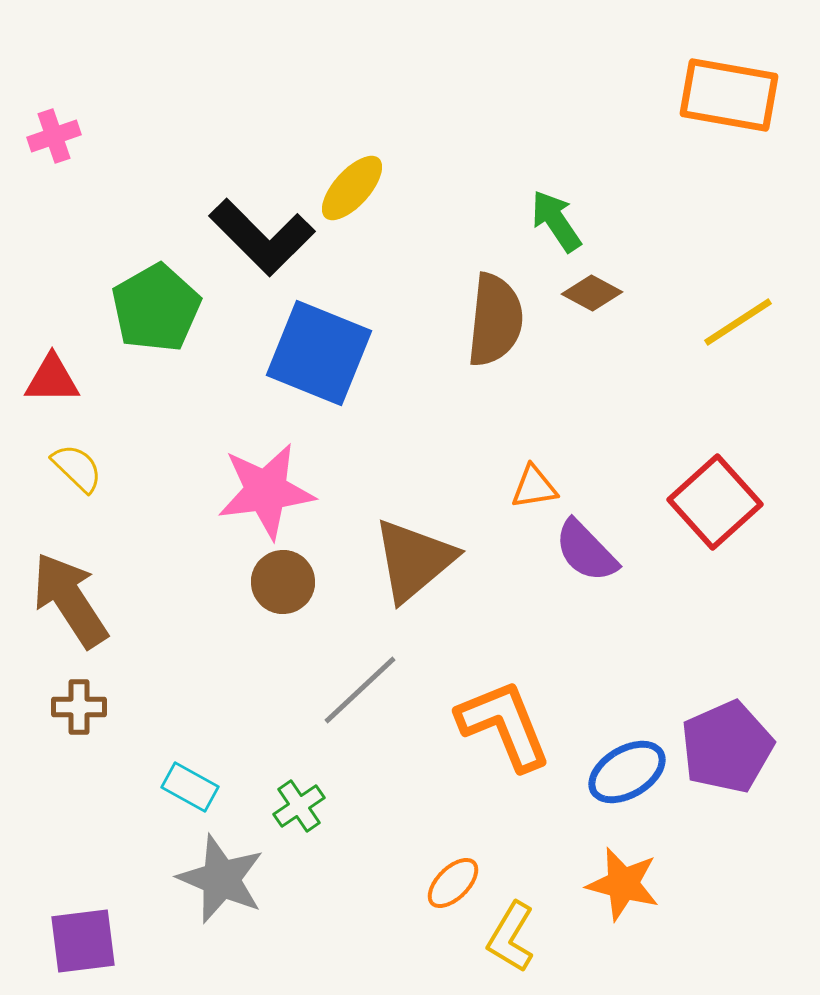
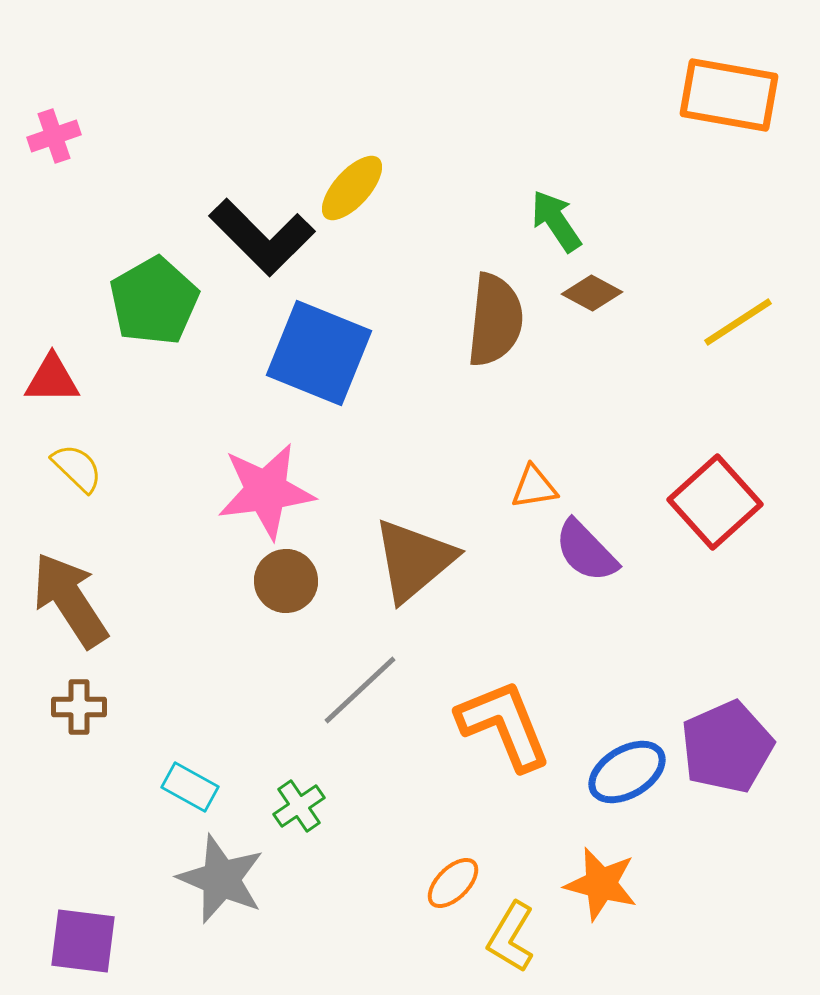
green pentagon: moved 2 px left, 7 px up
brown circle: moved 3 px right, 1 px up
orange star: moved 22 px left
purple square: rotated 14 degrees clockwise
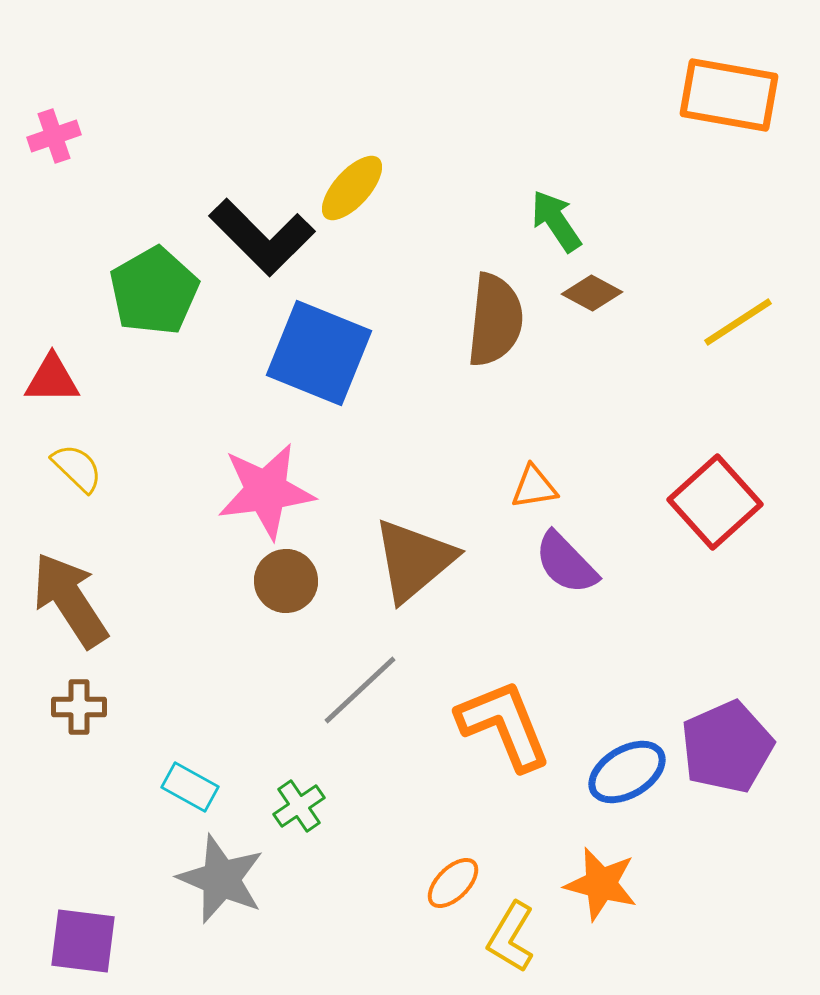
green pentagon: moved 10 px up
purple semicircle: moved 20 px left, 12 px down
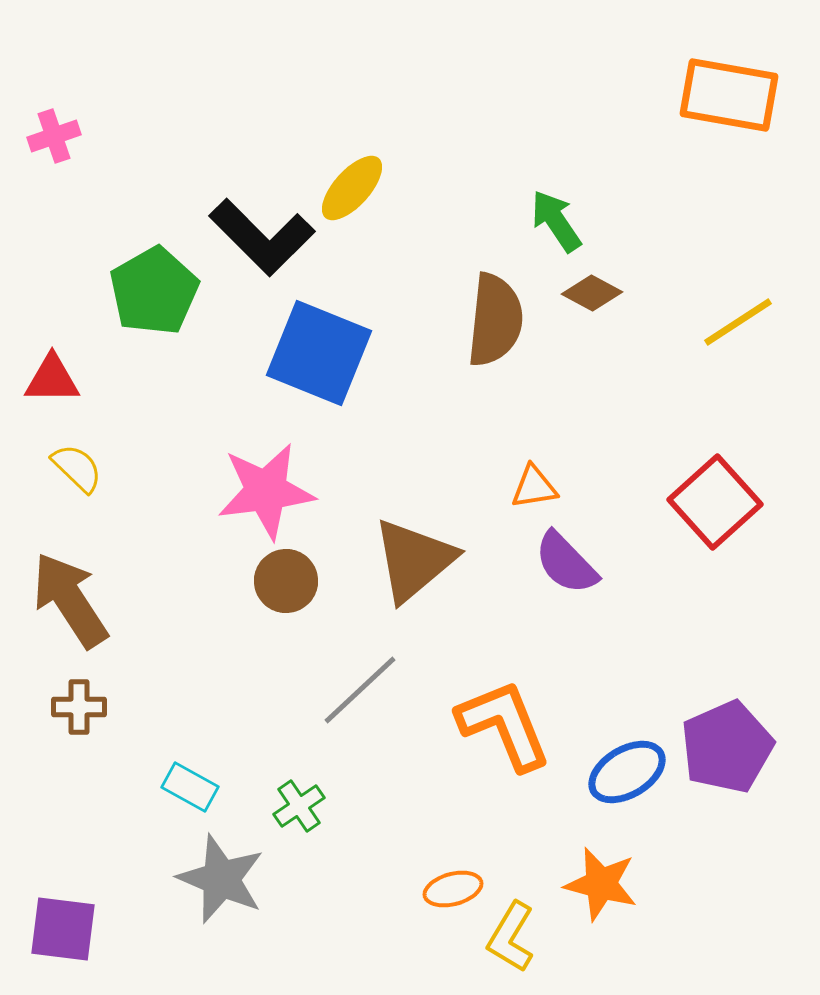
orange ellipse: moved 6 px down; rotated 30 degrees clockwise
purple square: moved 20 px left, 12 px up
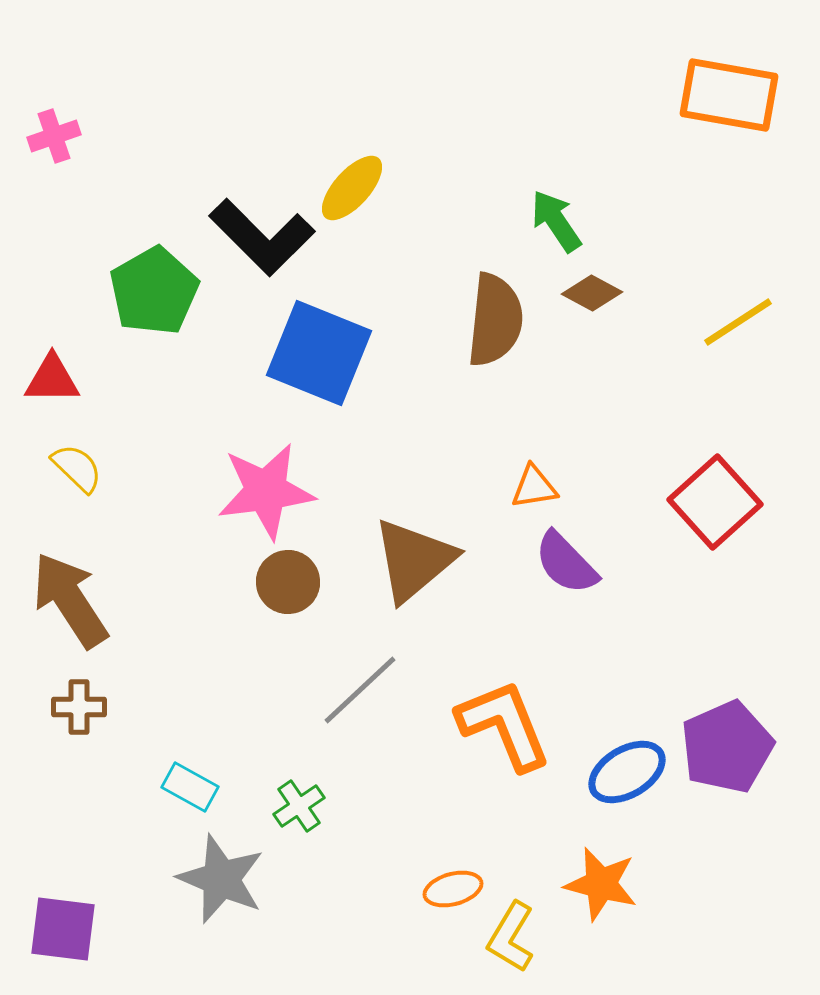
brown circle: moved 2 px right, 1 px down
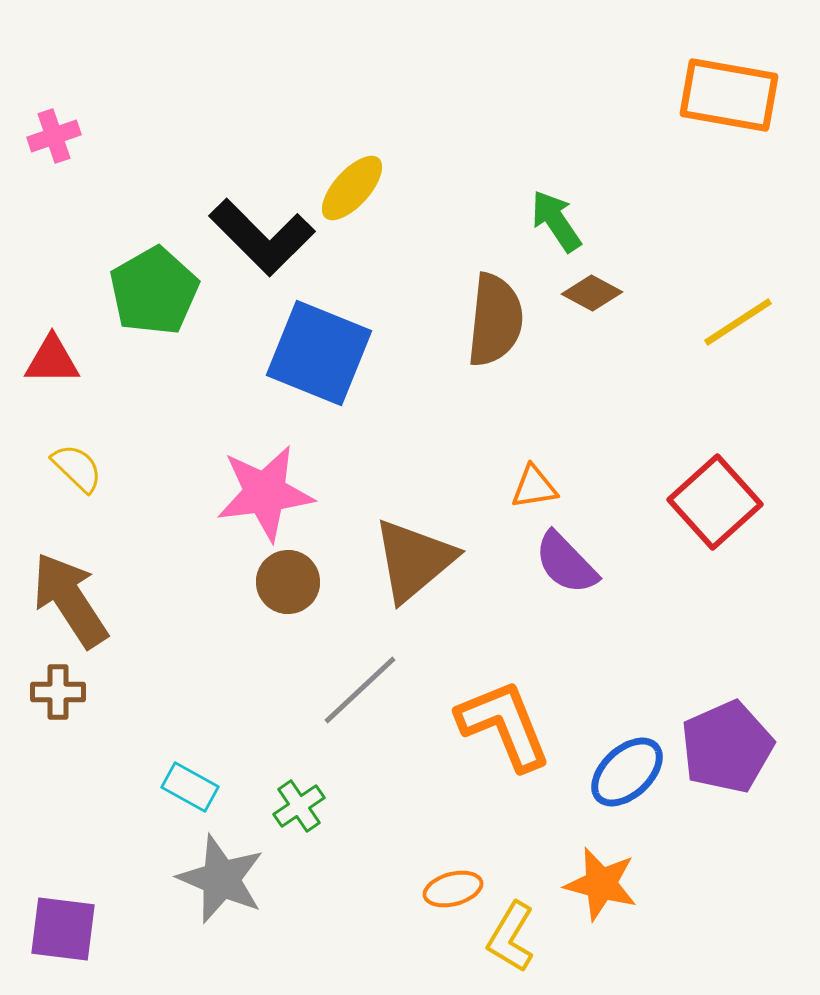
red triangle: moved 19 px up
pink star: moved 1 px left, 2 px down
brown cross: moved 21 px left, 15 px up
blue ellipse: rotated 12 degrees counterclockwise
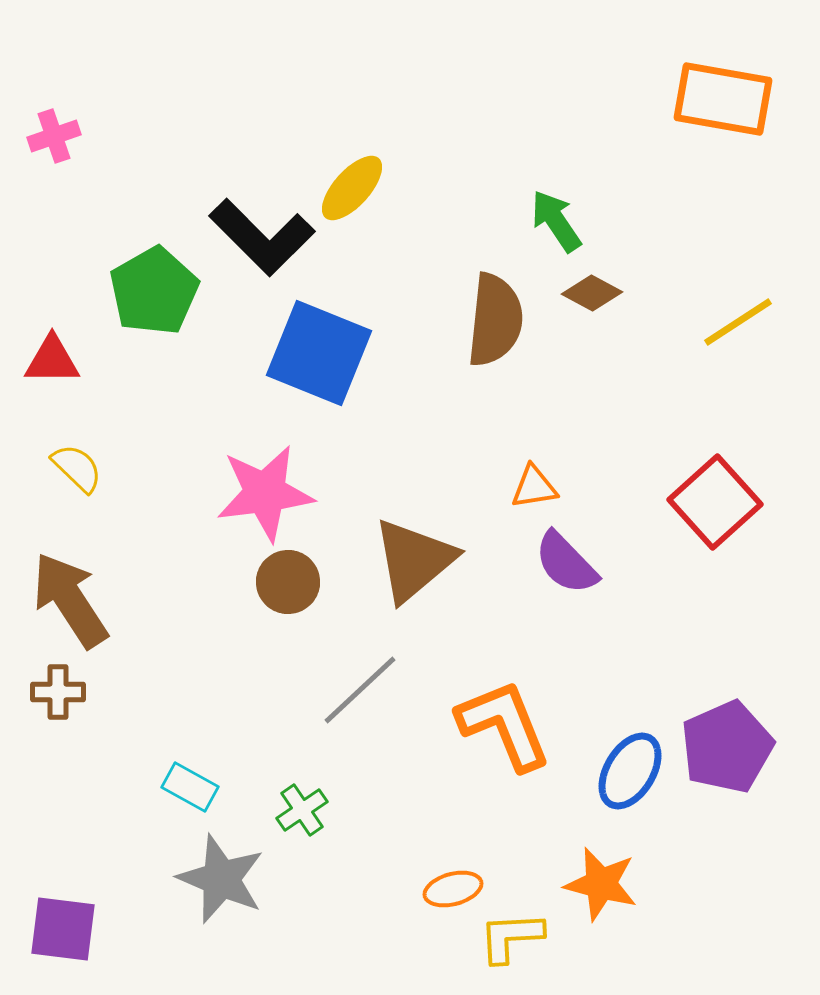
orange rectangle: moved 6 px left, 4 px down
blue ellipse: moved 3 px right, 1 px up; rotated 16 degrees counterclockwise
green cross: moved 3 px right, 4 px down
yellow L-shape: rotated 56 degrees clockwise
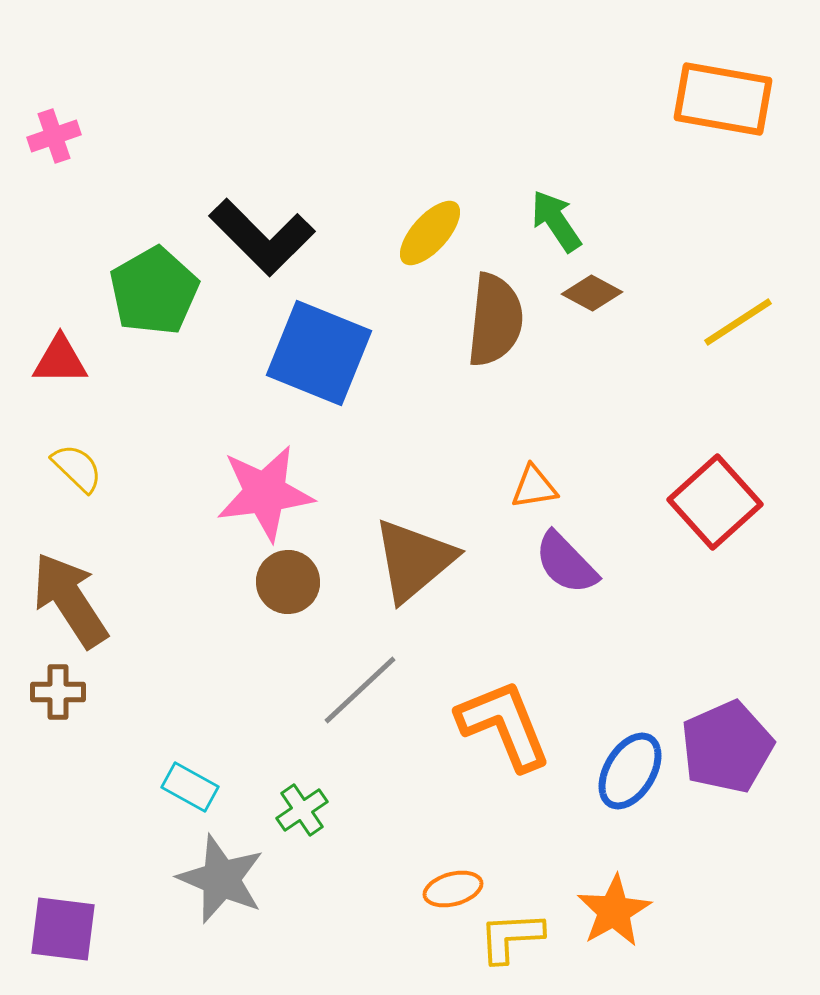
yellow ellipse: moved 78 px right, 45 px down
red triangle: moved 8 px right
orange star: moved 13 px right, 27 px down; rotated 28 degrees clockwise
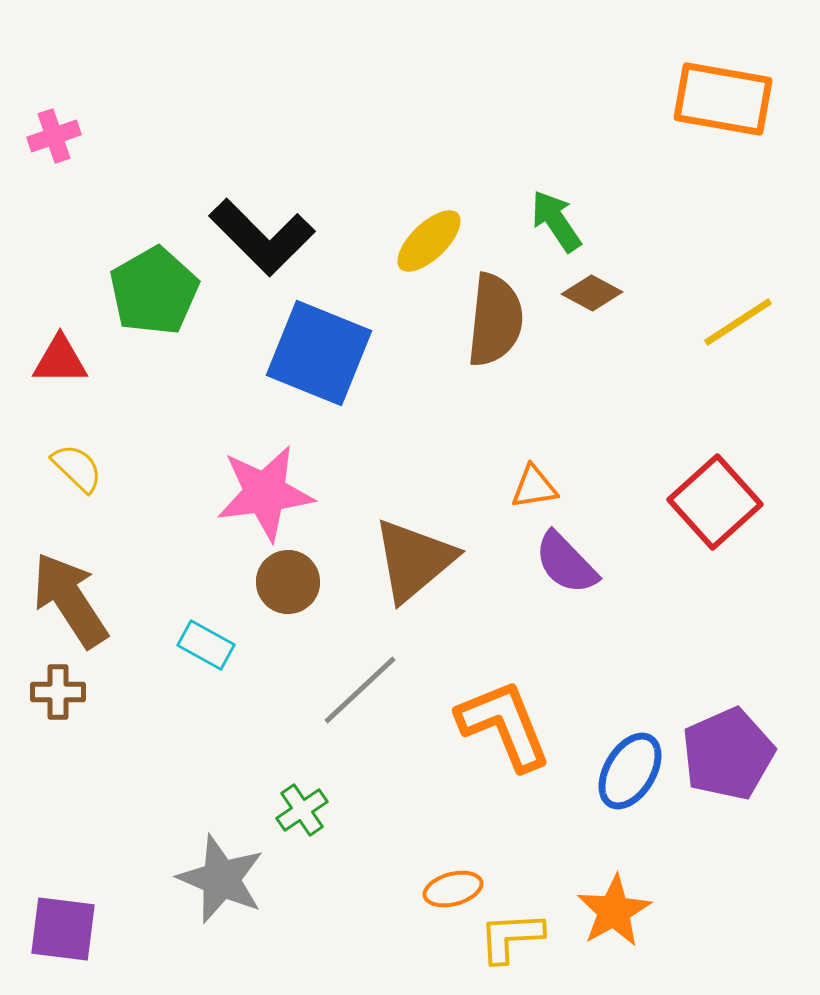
yellow ellipse: moved 1 px left, 8 px down; rotated 4 degrees clockwise
purple pentagon: moved 1 px right, 7 px down
cyan rectangle: moved 16 px right, 142 px up
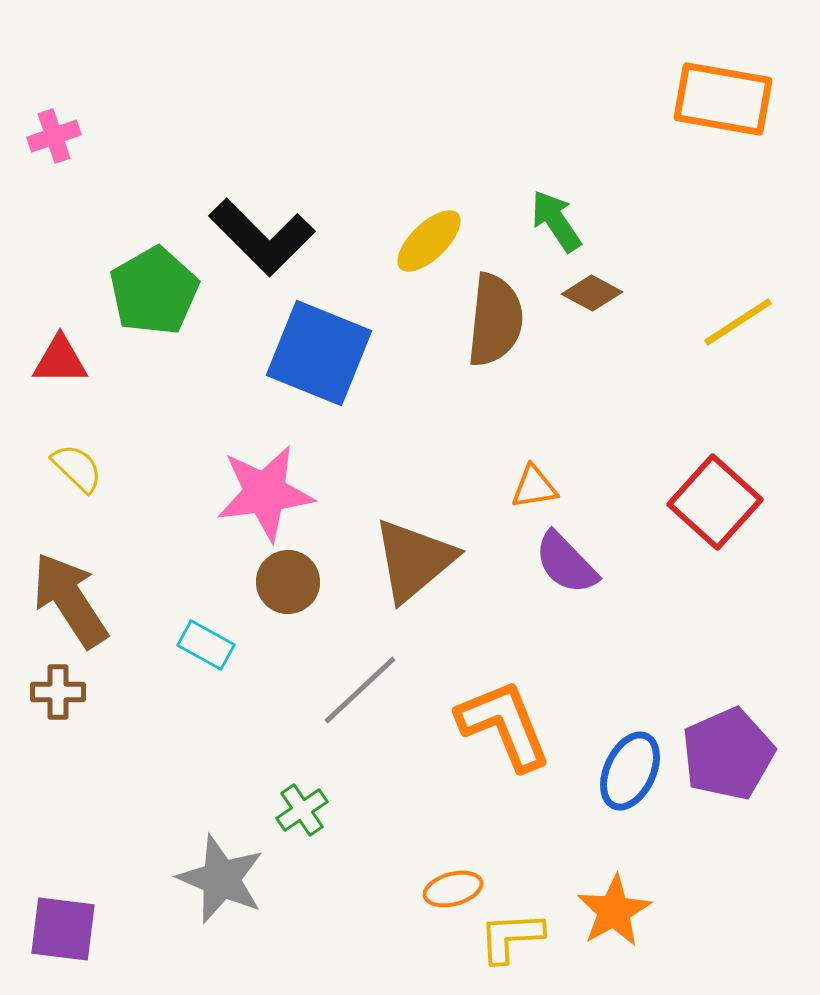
red square: rotated 6 degrees counterclockwise
blue ellipse: rotated 6 degrees counterclockwise
